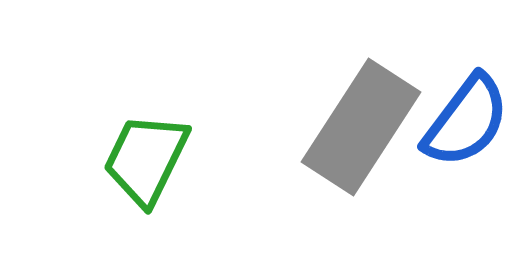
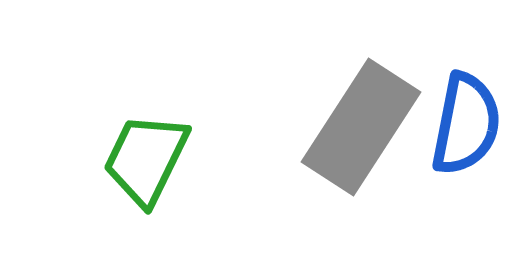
blue semicircle: moved 3 px down; rotated 26 degrees counterclockwise
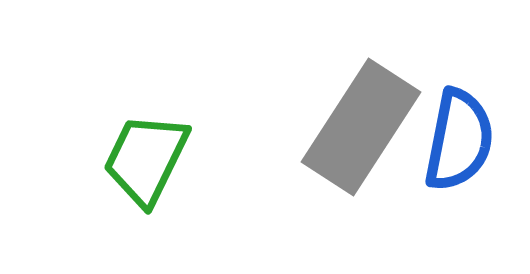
blue semicircle: moved 7 px left, 16 px down
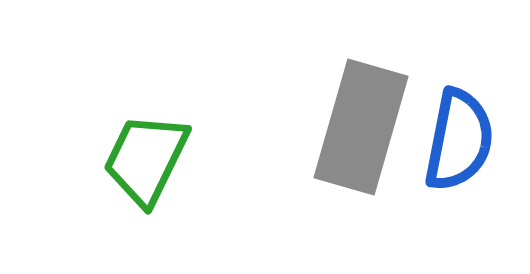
gray rectangle: rotated 17 degrees counterclockwise
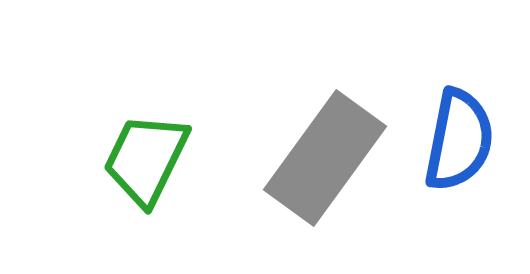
gray rectangle: moved 36 px left, 31 px down; rotated 20 degrees clockwise
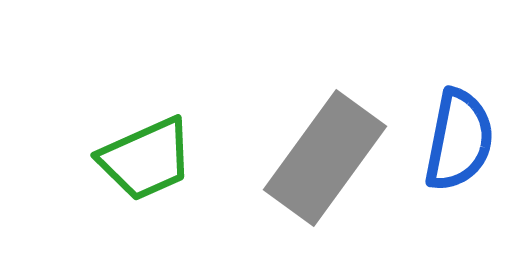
green trapezoid: rotated 140 degrees counterclockwise
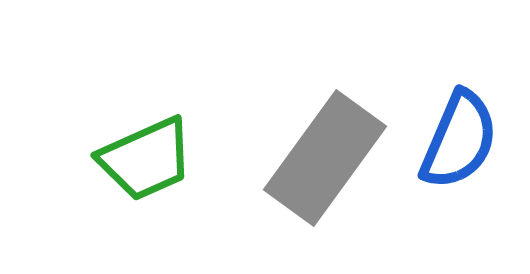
blue semicircle: rotated 12 degrees clockwise
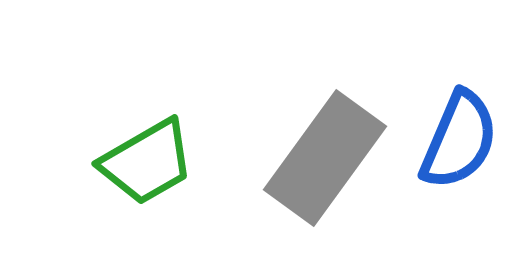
green trapezoid: moved 1 px right, 3 px down; rotated 6 degrees counterclockwise
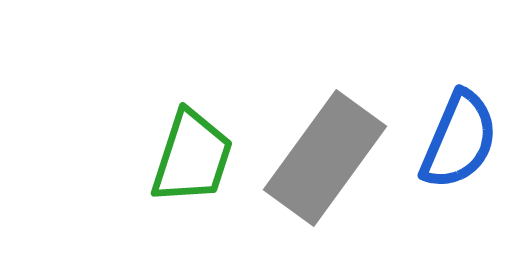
green trapezoid: moved 45 px right, 5 px up; rotated 42 degrees counterclockwise
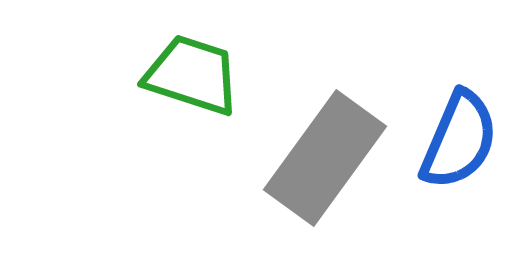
green trapezoid: moved 82 px up; rotated 90 degrees counterclockwise
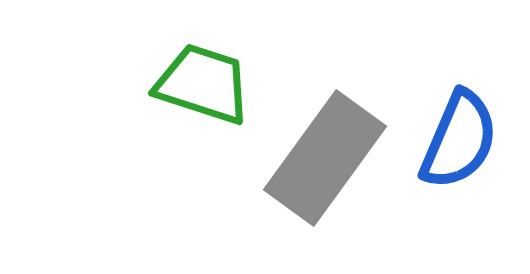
green trapezoid: moved 11 px right, 9 px down
